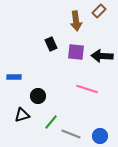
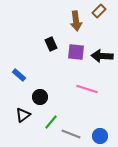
blue rectangle: moved 5 px right, 2 px up; rotated 40 degrees clockwise
black circle: moved 2 px right, 1 px down
black triangle: moved 1 px right; rotated 21 degrees counterclockwise
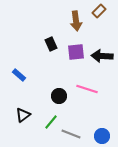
purple square: rotated 12 degrees counterclockwise
black circle: moved 19 px right, 1 px up
blue circle: moved 2 px right
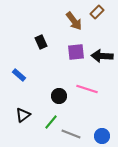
brown rectangle: moved 2 px left, 1 px down
brown arrow: moved 2 px left; rotated 30 degrees counterclockwise
black rectangle: moved 10 px left, 2 px up
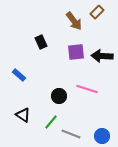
black triangle: rotated 49 degrees counterclockwise
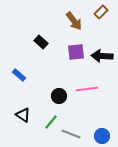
brown rectangle: moved 4 px right
black rectangle: rotated 24 degrees counterclockwise
pink line: rotated 25 degrees counterclockwise
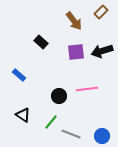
black arrow: moved 5 px up; rotated 20 degrees counterclockwise
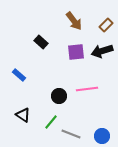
brown rectangle: moved 5 px right, 13 px down
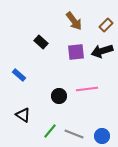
green line: moved 1 px left, 9 px down
gray line: moved 3 px right
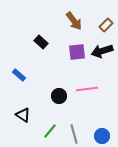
purple square: moved 1 px right
gray line: rotated 54 degrees clockwise
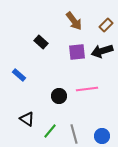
black triangle: moved 4 px right, 4 px down
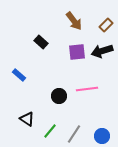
gray line: rotated 48 degrees clockwise
